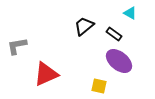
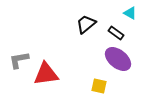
black trapezoid: moved 2 px right, 2 px up
black rectangle: moved 2 px right, 1 px up
gray L-shape: moved 2 px right, 14 px down
purple ellipse: moved 1 px left, 2 px up
red triangle: rotated 16 degrees clockwise
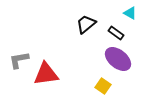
yellow square: moved 4 px right; rotated 21 degrees clockwise
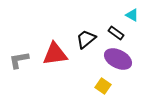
cyan triangle: moved 2 px right, 2 px down
black trapezoid: moved 15 px down
purple ellipse: rotated 12 degrees counterclockwise
red triangle: moved 9 px right, 20 px up
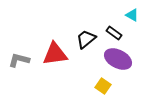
black rectangle: moved 2 px left
gray L-shape: rotated 25 degrees clockwise
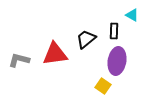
black rectangle: moved 2 px up; rotated 56 degrees clockwise
purple ellipse: moved 1 px left, 2 px down; rotated 72 degrees clockwise
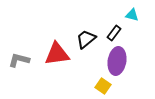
cyan triangle: rotated 16 degrees counterclockwise
black rectangle: moved 2 px down; rotated 35 degrees clockwise
red triangle: moved 2 px right
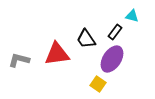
cyan triangle: moved 1 px down
black rectangle: moved 1 px right, 1 px up
black trapezoid: rotated 85 degrees counterclockwise
purple ellipse: moved 5 px left, 2 px up; rotated 24 degrees clockwise
yellow square: moved 5 px left, 2 px up
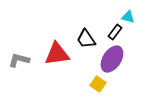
cyan triangle: moved 4 px left, 1 px down
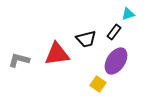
cyan triangle: moved 3 px up; rotated 32 degrees counterclockwise
black rectangle: moved 1 px left
black trapezoid: rotated 70 degrees counterclockwise
purple ellipse: moved 4 px right, 2 px down
